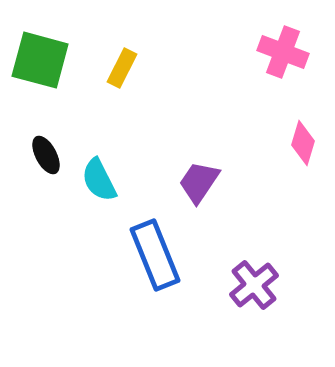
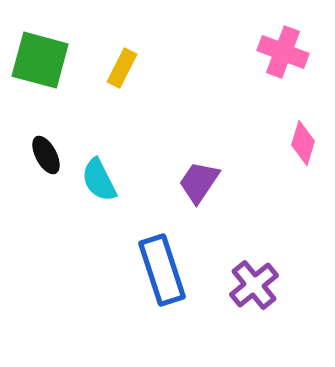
blue rectangle: moved 7 px right, 15 px down; rotated 4 degrees clockwise
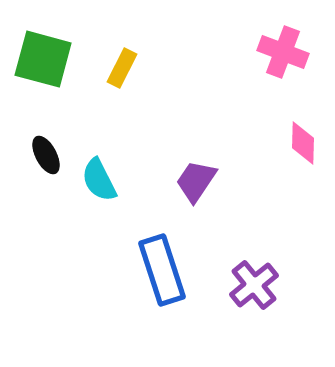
green square: moved 3 px right, 1 px up
pink diamond: rotated 15 degrees counterclockwise
purple trapezoid: moved 3 px left, 1 px up
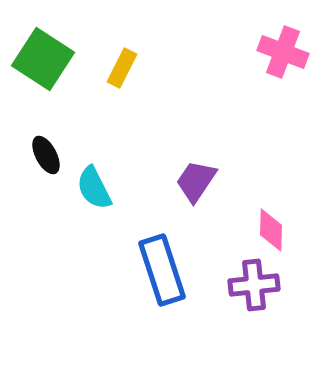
green square: rotated 18 degrees clockwise
pink diamond: moved 32 px left, 87 px down
cyan semicircle: moved 5 px left, 8 px down
purple cross: rotated 33 degrees clockwise
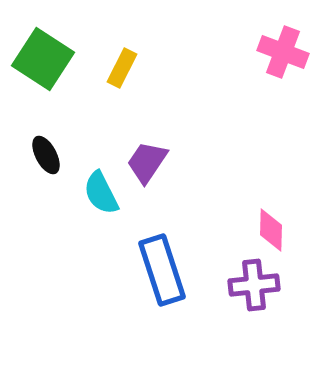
purple trapezoid: moved 49 px left, 19 px up
cyan semicircle: moved 7 px right, 5 px down
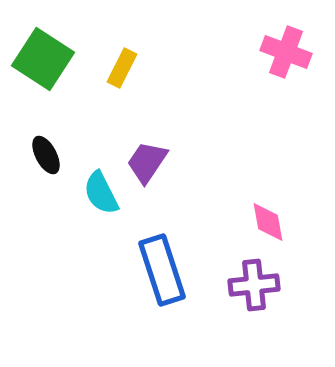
pink cross: moved 3 px right
pink diamond: moved 3 px left, 8 px up; rotated 12 degrees counterclockwise
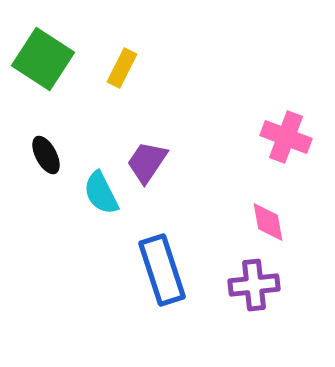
pink cross: moved 85 px down
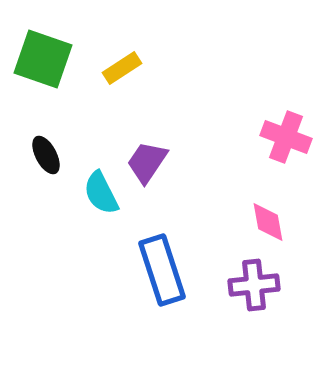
green square: rotated 14 degrees counterclockwise
yellow rectangle: rotated 30 degrees clockwise
